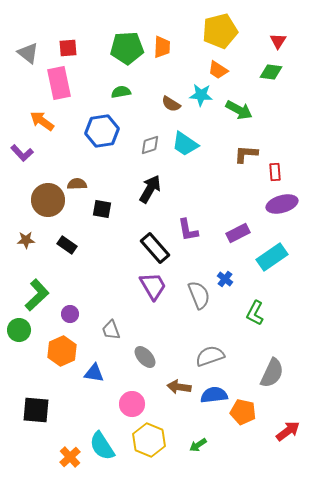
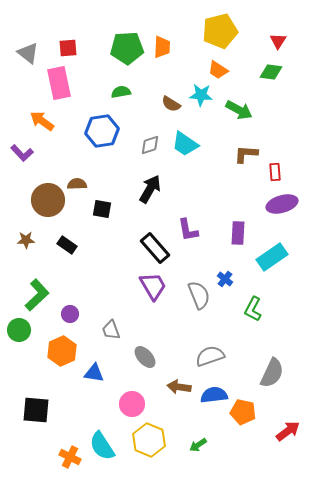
purple rectangle at (238, 233): rotated 60 degrees counterclockwise
green L-shape at (255, 313): moved 2 px left, 4 px up
orange cross at (70, 457): rotated 20 degrees counterclockwise
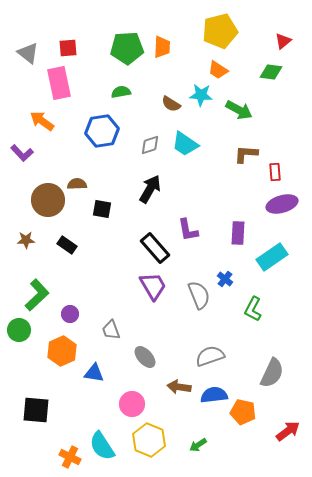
red triangle at (278, 41): moved 5 px right; rotated 18 degrees clockwise
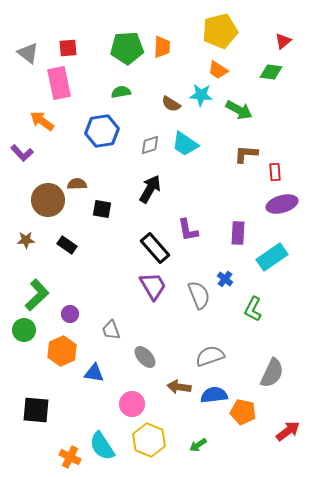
green circle at (19, 330): moved 5 px right
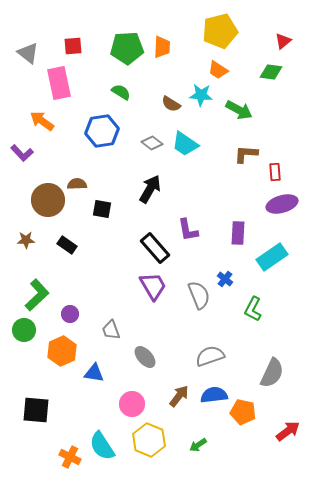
red square at (68, 48): moved 5 px right, 2 px up
green semicircle at (121, 92): rotated 42 degrees clockwise
gray diamond at (150, 145): moved 2 px right, 2 px up; rotated 55 degrees clockwise
brown arrow at (179, 387): moved 9 px down; rotated 120 degrees clockwise
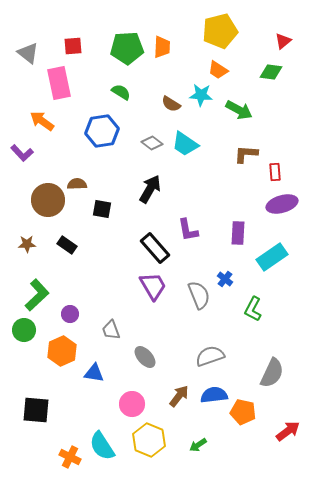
brown star at (26, 240): moved 1 px right, 4 px down
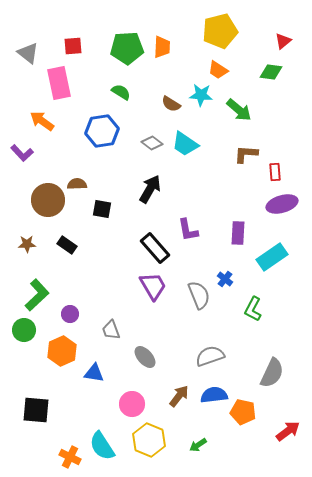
green arrow at (239, 110): rotated 12 degrees clockwise
